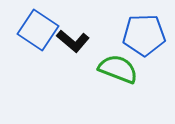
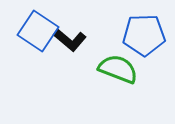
blue square: moved 1 px down
black L-shape: moved 3 px left, 1 px up
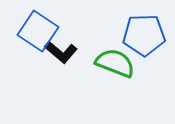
black L-shape: moved 9 px left, 12 px down
green semicircle: moved 3 px left, 6 px up
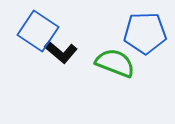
blue pentagon: moved 1 px right, 2 px up
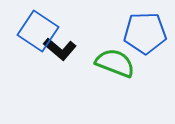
black L-shape: moved 1 px left, 3 px up
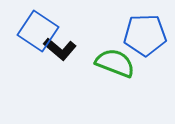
blue pentagon: moved 2 px down
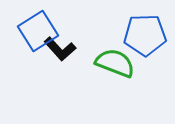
blue square: rotated 24 degrees clockwise
black L-shape: rotated 8 degrees clockwise
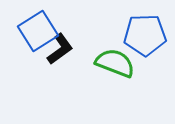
black L-shape: rotated 84 degrees counterclockwise
